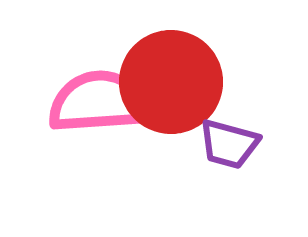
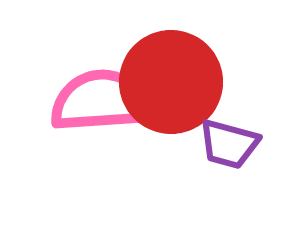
pink semicircle: moved 2 px right, 1 px up
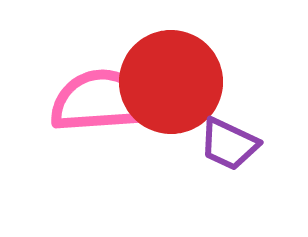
purple trapezoid: rotated 10 degrees clockwise
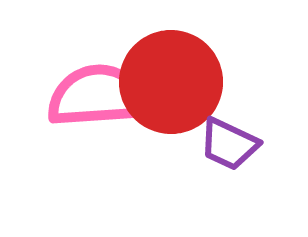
pink semicircle: moved 3 px left, 5 px up
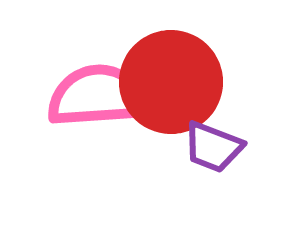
purple trapezoid: moved 16 px left, 3 px down; rotated 4 degrees counterclockwise
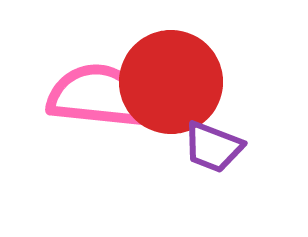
pink semicircle: rotated 10 degrees clockwise
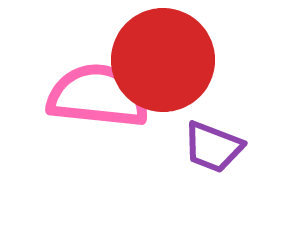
red circle: moved 8 px left, 22 px up
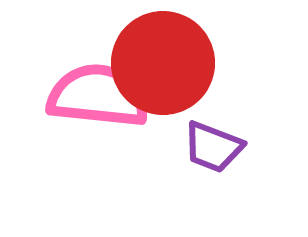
red circle: moved 3 px down
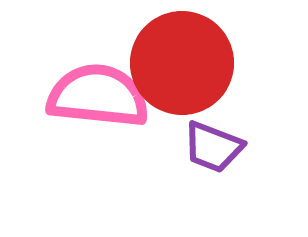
red circle: moved 19 px right
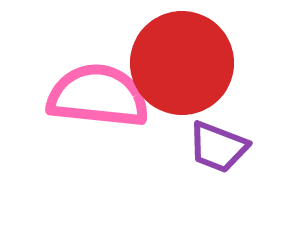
purple trapezoid: moved 5 px right
